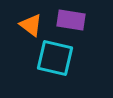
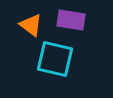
cyan square: moved 1 px down
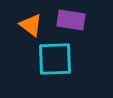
cyan square: rotated 15 degrees counterclockwise
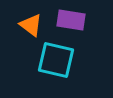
cyan square: moved 1 px right, 1 px down; rotated 15 degrees clockwise
